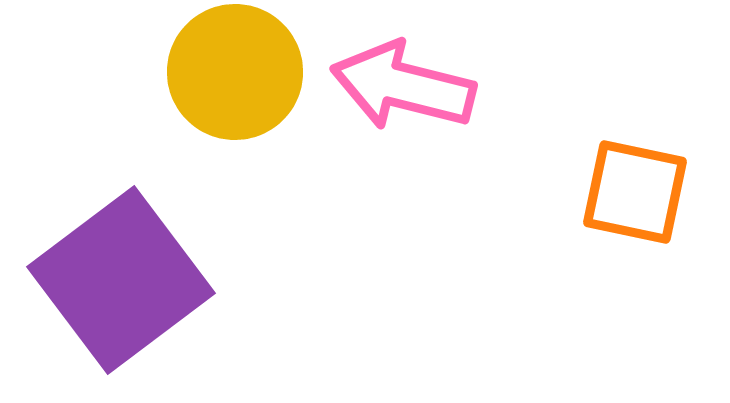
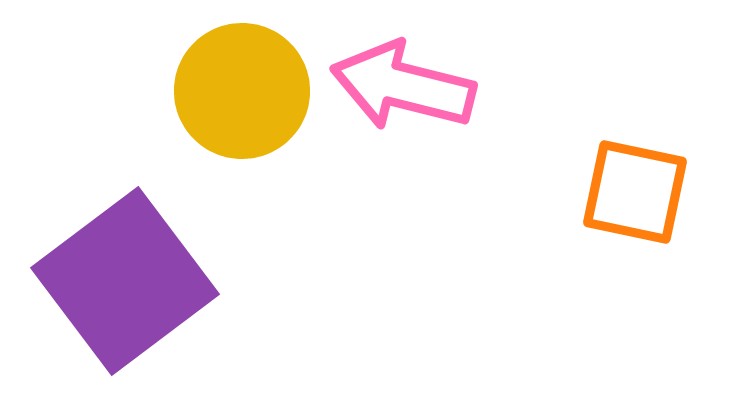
yellow circle: moved 7 px right, 19 px down
purple square: moved 4 px right, 1 px down
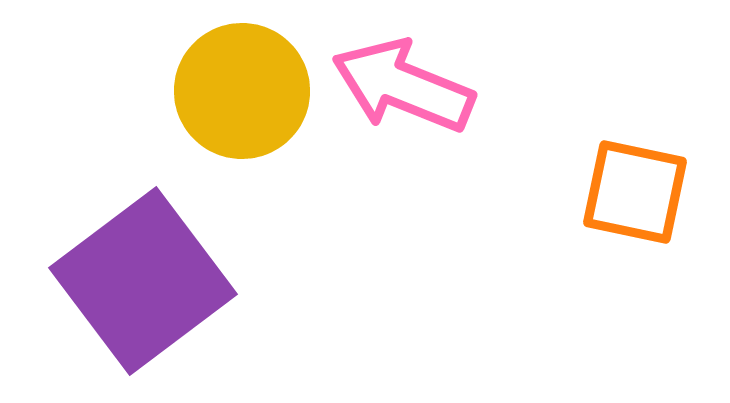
pink arrow: rotated 8 degrees clockwise
purple square: moved 18 px right
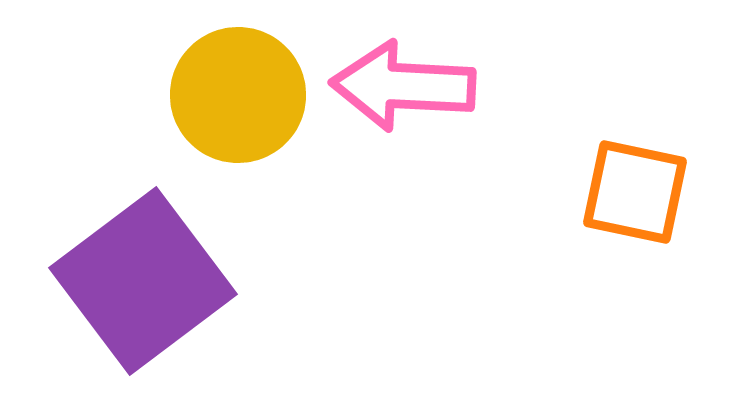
pink arrow: rotated 19 degrees counterclockwise
yellow circle: moved 4 px left, 4 px down
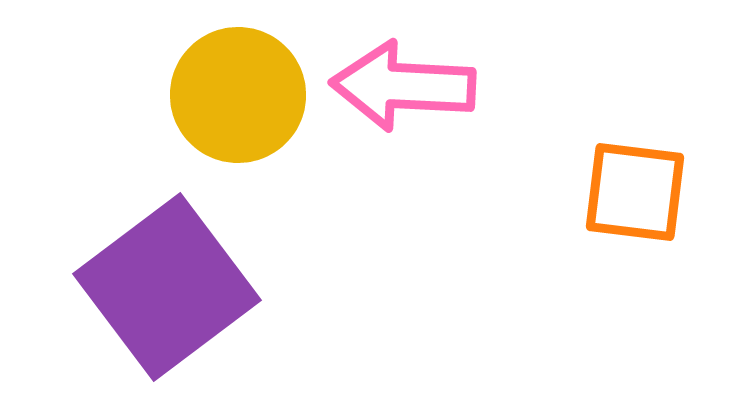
orange square: rotated 5 degrees counterclockwise
purple square: moved 24 px right, 6 px down
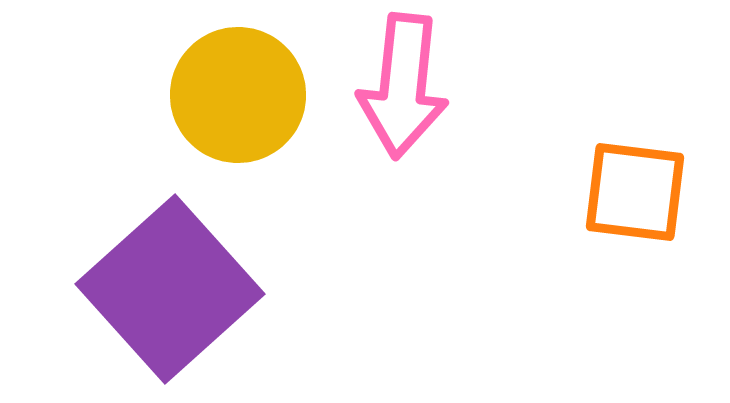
pink arrow: rotated 87 degrees counterclockwise
purple square: moved 3 px right, 2 px down; rotated 5 degrees counterclockwise
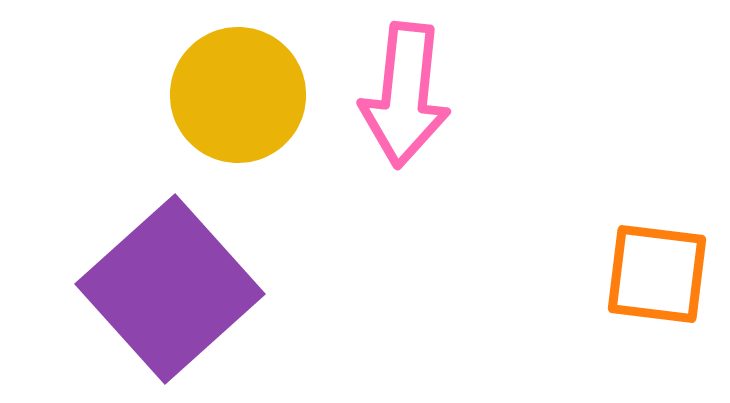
pink arrow: moved 2 px right, 9 px down
orange square: moved 22 px right, 82 px down
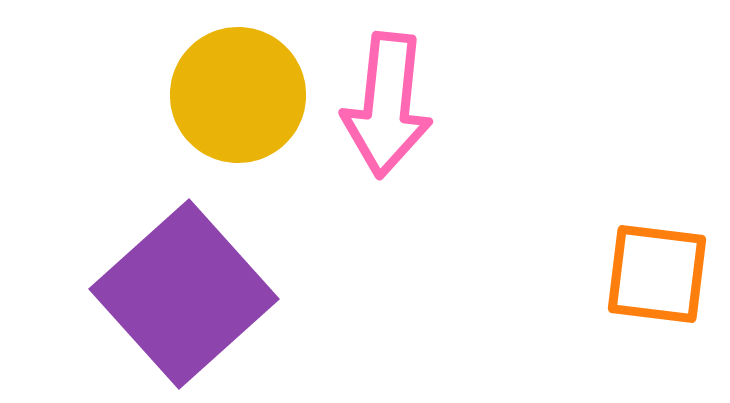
pink arrow: moved 18 px left, 10 px down
purple square: moved 14 px right, 5 px down
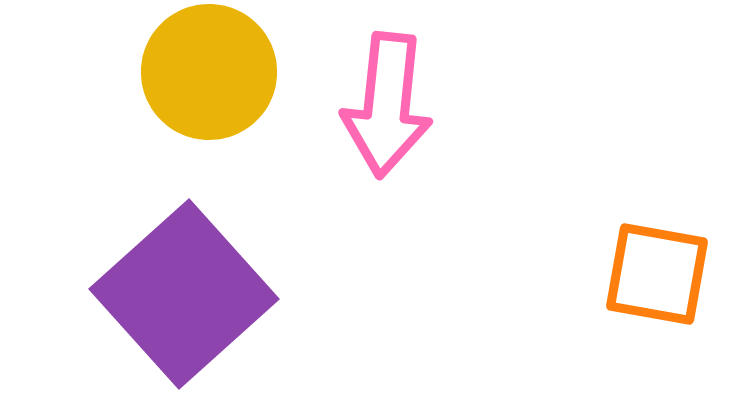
yellow circle: moved 29 px left, 23 px up
orange square: rotated 3 degrees clockwise
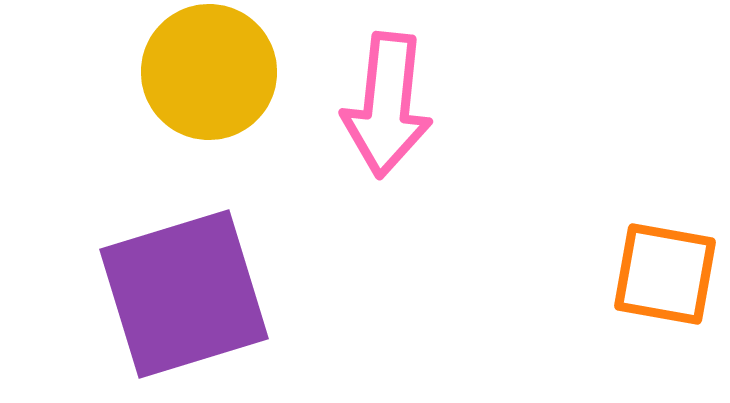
orange square: moved 8 px right
purple square: rotated 25 degrees clockwise
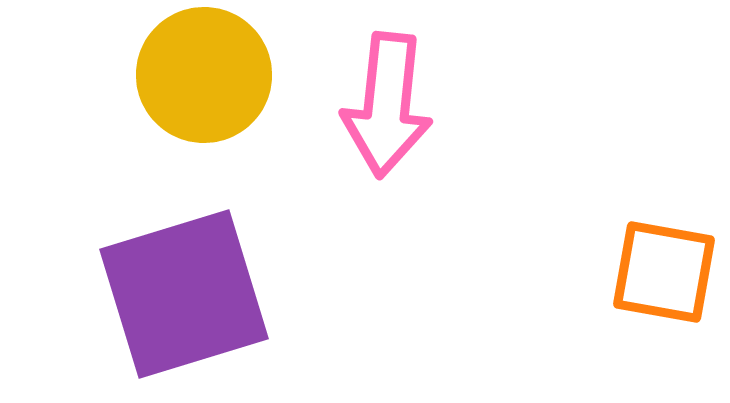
yellow circle: moved 5 px left, 3 px down
orange square: moved 1 px left, 2 px up
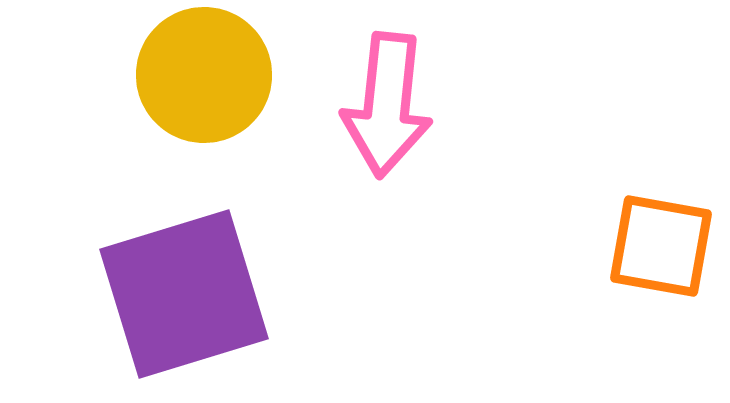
orange square: moved 3 px left, 26 px up
